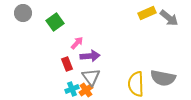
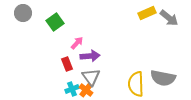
orange cross: rotated 16 degrees counterclockwise
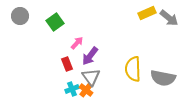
gray circle: moved 3 px left, 3 px down
purple arrow: rotated 132 degrees clockwise
yellow semicircle: moved 3 px left, 15 px up
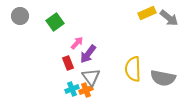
purple arrow: moved 2 px left, 2 px up
red rectangle: moved 1 px right, 1 px up
orange cross: rotated 32 degrees clockwise
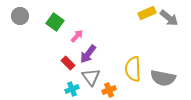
green square: rotated 18 degrees counterclockwise
pink arrow: moved 7 px up
red rectangle: rotated 24 degrees counterclockwise
orange cross: moved 23 px right
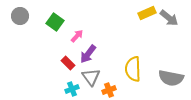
gray semicircle: moved 8 px right
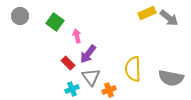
pink arrow: rotated 56 degrees counterclockwise
